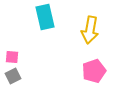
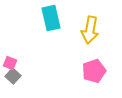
cyan rectangle: moved 6 px right, 1 px down
pink square: moved 2 px left, 6 px down; rotated 16 degrees clockwise
gray square: rotated 21 degrees counterclockwise
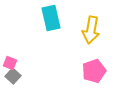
yellow arrow: moved 1 px right
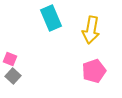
cyan rectangle: rotated 10 degrees counterclockwise
pink square: moved 4 px up
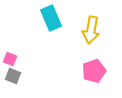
gray square: rotated 21 degrees counterclockwise
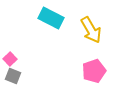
cyan rectangle: rotated 40 degrees counterclockwise
yellow arrow: rotated 40 degrees counterclockwise
pink square: rotated 24 degrees clockwise
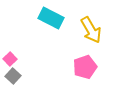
pink pentagon: moved 9 px left, 4 px up
gray square: rotated 21 degrees clockwise
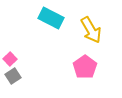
pink pentagon: rotated 15 degrees counterclockwise
gray square: rotated 14 degrees clockwise
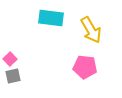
cyan rectangle: rotated 20 degrees counterclockwise
pink pentagon: rotated 30 degrees counterclockwise
gray square: rotated 21 degrees clockwise
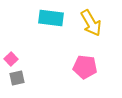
yellow arrow: moved 7 px up
pink square: moved 1 px right
gray square: moved 4 px right, 2 px down
